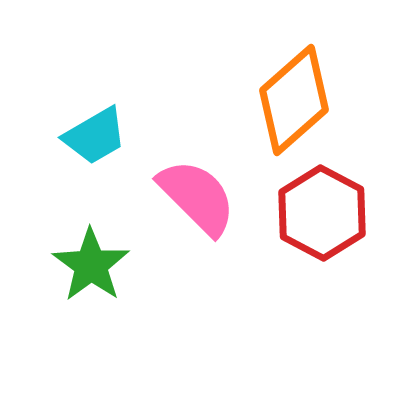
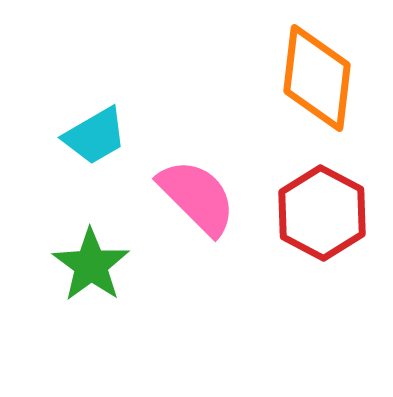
orange diamond: moved 23 px right, 22 px up; rotated 42 degrees counterclockwise
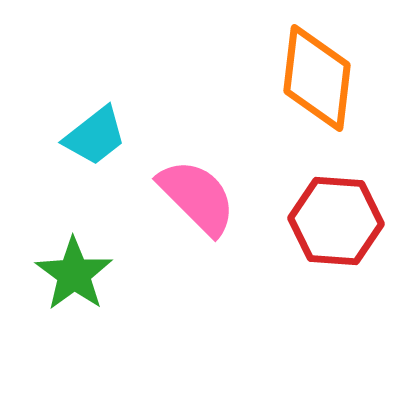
cyan trapezoid: rotated 8 degrees counterclockwise
red hexagon: moved 14 px right, 8 px down; rotated 24 degrees counterclockwise
green star: moved 17 px left, 9 px down
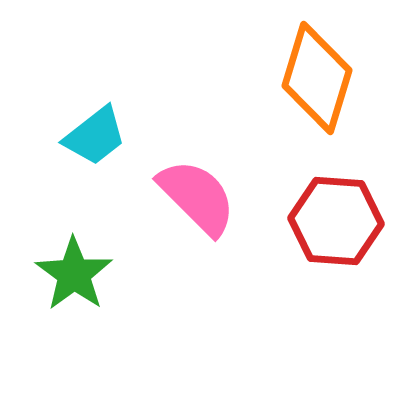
orange diamond: rotated 10 degrees clockwise
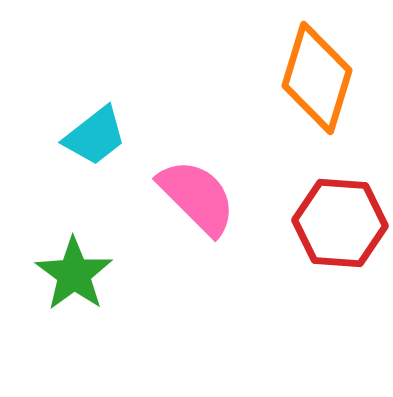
red hexagon: moved 4 px right, 2 px down
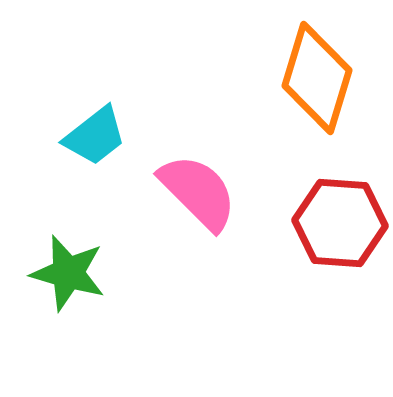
pink semicircle: moved 1 px right, 5 px up
green star: moved 6 px left, 1 px up; rotated 20 degrees counterclockwise
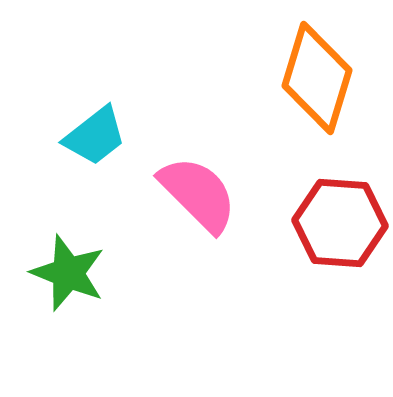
pink semicircle: moved 2 px down
green star: rotated 6 degrees clockwise
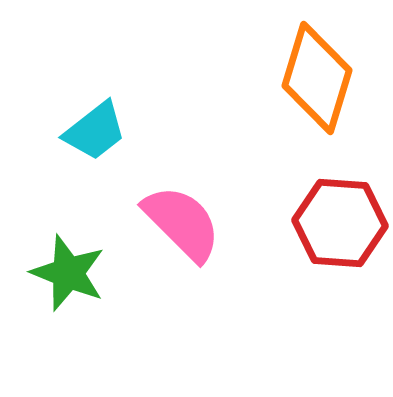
cyan trapezoid: moved 5 px up
pink semicircle: moved 16 px left, 29 px down
